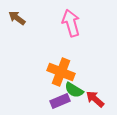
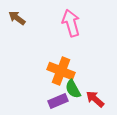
orange cross: moved 1 px up
green semicircle: moved 1 px left, 1 px up; rotated 30 degrees clockwise
purple rectangle: moved 2 px left
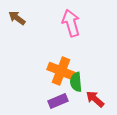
green semicircle: moved 3 px right, 7 px up; rotated 24 degrees clockwise
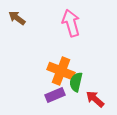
green semicircle: rotated 18 degrees clockwise
purple rectangle: moved 3 px left, 6 px up
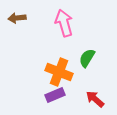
brown arrow: rotated 42 degrees counterclockwise
pink arrow: moved 7 px left
orange cross: moved 2 px left, 1 px down
green semicircle: moved 11 px right, 24 px up; rotated 18 degrees clockwise
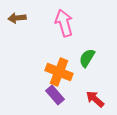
purple rectangle: rotated 72 degrees clockwise
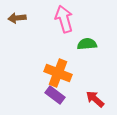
pink arrow: moved 4 px up
green semicircle: moved 14 px up; rotated 54 degrees clockwise
orange cross: moved 1 px left, 1 px down
purple rectangle: rotated 12 degrees counterclockwise
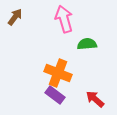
brown arrow: moved 2 px left, 1 px up; rotated 132 degrees clockwise
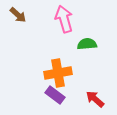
brown arrow: moved 3 px right, 2 px up; rotated 96 degrees clockwise
orange cross: rotated 32 degrees counterclockwise
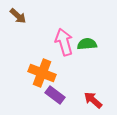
brown arrow: moved 1 px down
pink arrow: moved 23 px down
orange cross: moved 16 px left; rotated 32 degrees clockwise
red arrow: moved 2 px left, 1 px down
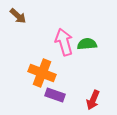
purple rectangle: rotated 18 degrees counterclockwise
red arrow: rotated 108 degrees counterclockwise
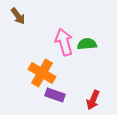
brown arrow: rotated 12 degrees clockwise
orange cross: rotated 8 degrees clockwise
